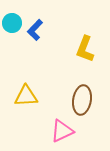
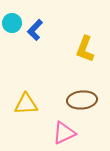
yellow triangle: moved 8 px down
brown ellipse: rotated 76 degrees clockwise
pink triangle: moved 2 px right, 2 px down
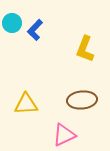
pink triangle: moved 2 px down
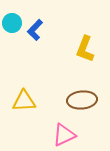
yellow triangle: moved 2 px left, 3 px up
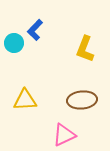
cyan circle: moved 2 px right, 20 px down
yellow triangle: moved 1 px right, 1 px up
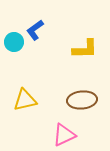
blue L-shape: rotated 10 degrees clockwise
cyan circle: moved 1 px up
yellow L-shape: rotated 112 degrees counterclockwise
yellow triangle: rotated 10 degrees counterclockwise
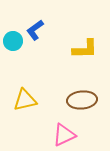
cyan circle: moved 1 px left, 1 px up
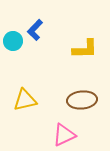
blue L-shape: rotated 10 degrees counterclockwise
